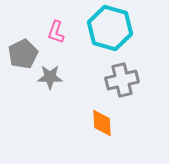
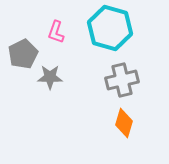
orange diamond: moved 22 px right; rotated 20 degrees clockwise
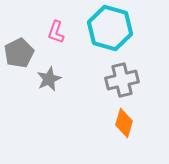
gray pentagon: moved 4 px left, 1 px up
gray star: moved 1 px left, 2 px down; rotated 25 degrees counterclockwise
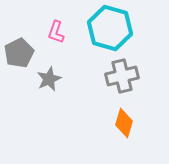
gray cross: moved 4 px up
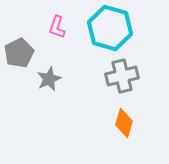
pink L-shape: moved 1 px right, 5 px up
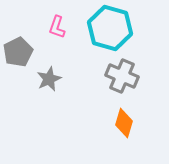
gray pentagon: moved 1 px left, 1 px up
gray cross: rotated 36 degrees clockwise
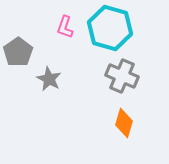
pink L-shape: moved 8 px right
gray pentagon: rotated 8 degrees counterclockwise
gray star: rotated 20 degrees counterclockwise
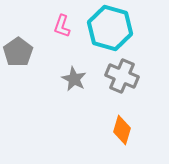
pink L-shape: moved 3 px left, 1 px up
gray star: moved 25 px right
orange diamond: moved 2 px left, 7 px down
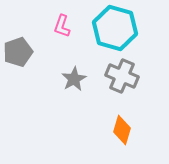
cyan hexagon: moved 5 px right
gray pentagon: rotated 16 degrees clockwise
gray star: rotated 15 degrees clockwise
